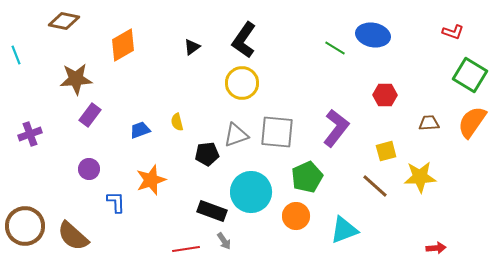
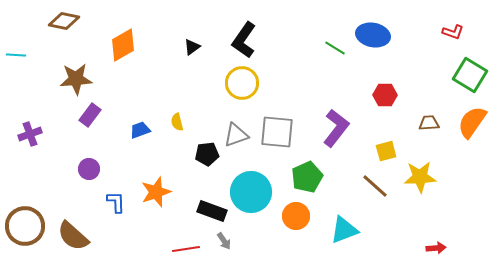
cyan line: rotated 66 degrees counterclockwise
orange star: moved 5 px right, 12 px down
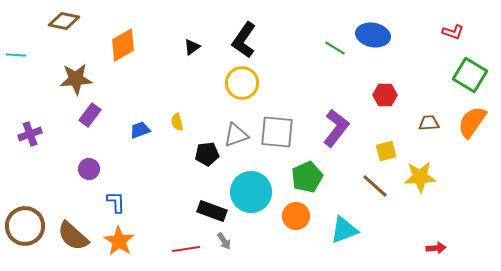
orange star: moved 37 px left, 49 px down; rotated 20 degrees counterclockwise
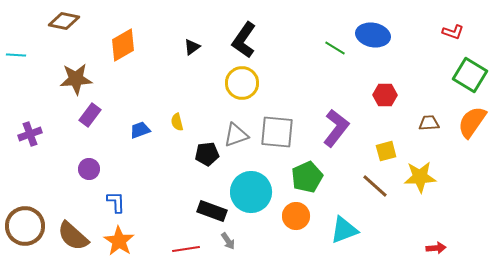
gray arrow: moved 4 px right
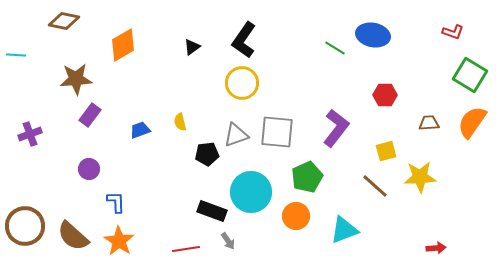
yellow semicircle: moved 3 px right
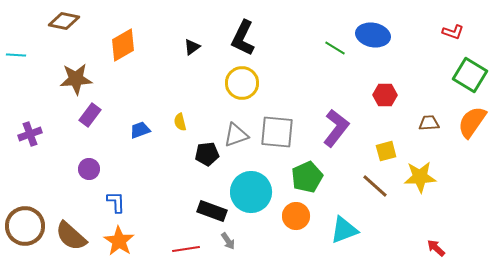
black L-shape: moved 1 px left, 2 px up; rotated 9 degrees counterclockwise
brown semicircle: moved 2 px left
red arrow: rotated 132 degrees counterclockwise
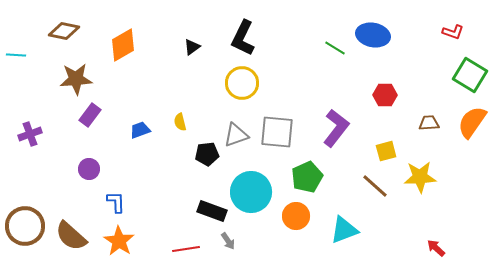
brown diamond: moved 10 px down
